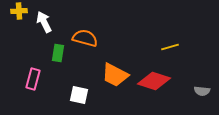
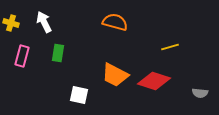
yellow cross: moved 8 px left, 12 px down; rotated 21 degrees clockwise
orange semicircle: moved 30 px right, 16 px up
pink rectangle: moved 11 px left, 23 px up
gray semicircle: moved 2 px left, 2 px down
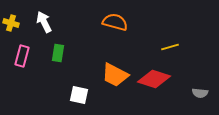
red diamond: moved 2 px up
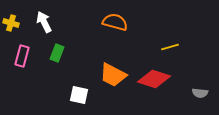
green rectangle: moved 1 px left; rotated 12 degrees clockwise
orange trapezoid: moved 2 px left
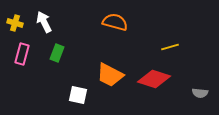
yellow cross: moved 4 px right
pink rectangle: moved 2 px up
orange trapezoid: moved 3 px left
white square: moved 1 px left
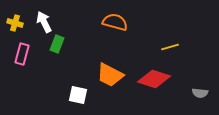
green rectangle: moved 9 px up
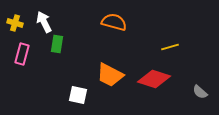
orange semicircle: moved 1 px left
green rectangle: rotated 12 degrees counterclockwise
gray semicircle: moved 1 px up; rotated 35 degrees clockwise
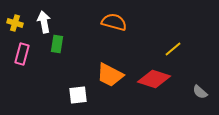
white arrow: rotated 15 degrees clockwise
yellow line: moved 3 px right, 2 px down; rotated 24 degrees counterclockwise
white square: rotated 18 degrees counterclockwise
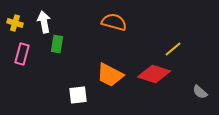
red diamond: moved 5 px up
